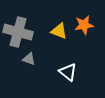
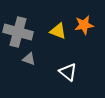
yellow triangle: moved 1 px left
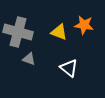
orange star: rotated 18 degrees clockwise
yellow triangle: moved 1 px right, 1 px down
white triangle: moved 1 px right, 4 px up
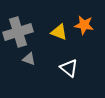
gray cross: rotated 32 degrees counterclockwise
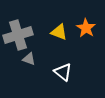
orange star: moved 2 px right, 3 px down; rotated 24 degrees clockwise
gray cross: moved 3 px down
white triangle: moved 6 px left, 4 px down
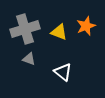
orange star: moved 2 px up; rotated 18 degrees clockwise
gray cross: moved 7 px right, 6 px up
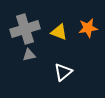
orange star: moved 2 px right, 2 px down; rotated 12 degrees clockwise
gray triangle: moved 4 px up; rotated 32 degrees counterclockwise
white triangle: rotated 42 degrees clockwise
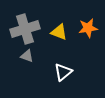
gray triangle: moved 2 px left, 1 px down; rotated 32 degrees clockwise
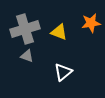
orange star: moved 3 px right, 5 px up
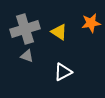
yellow triangle: rotated 12 degrees clockwise
white triangle: rotated 12 degrees clockwise
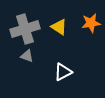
yellow triangle: moved 5 px up
